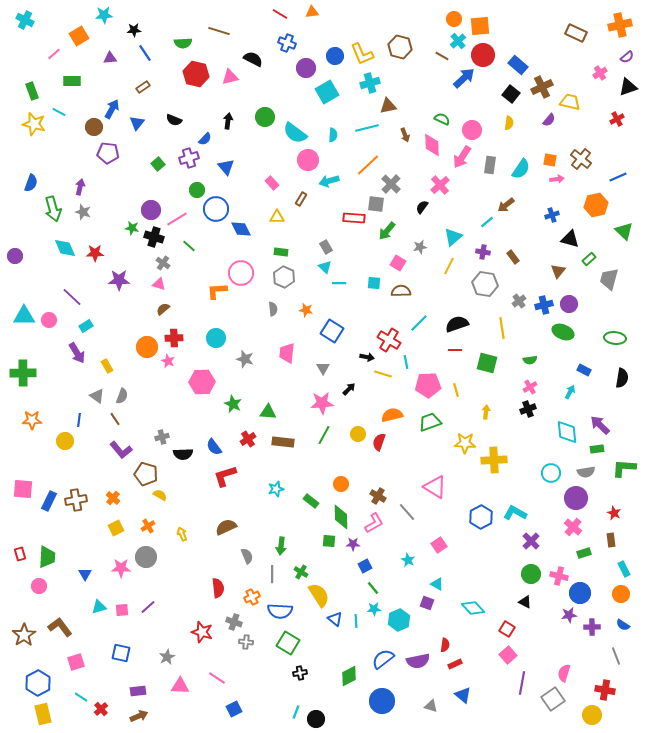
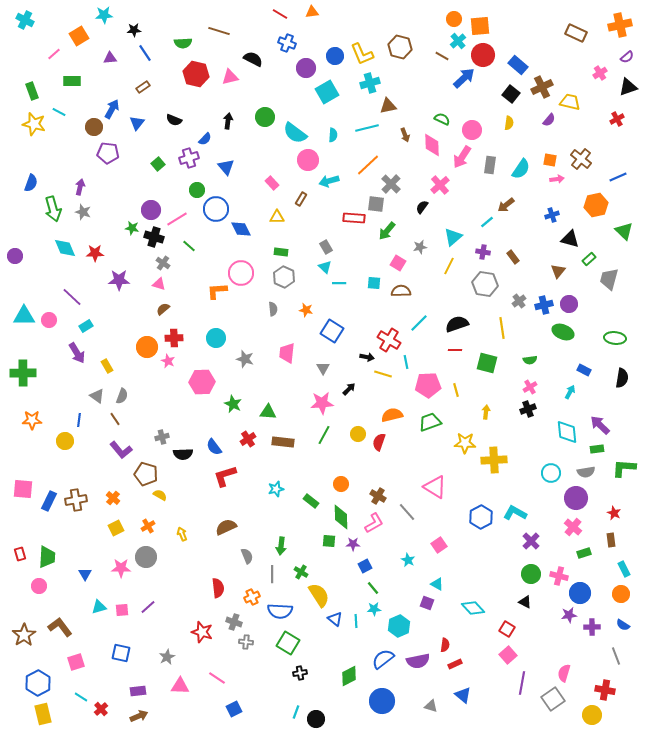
cyan hexagon at (399, 620): moved 6 px down
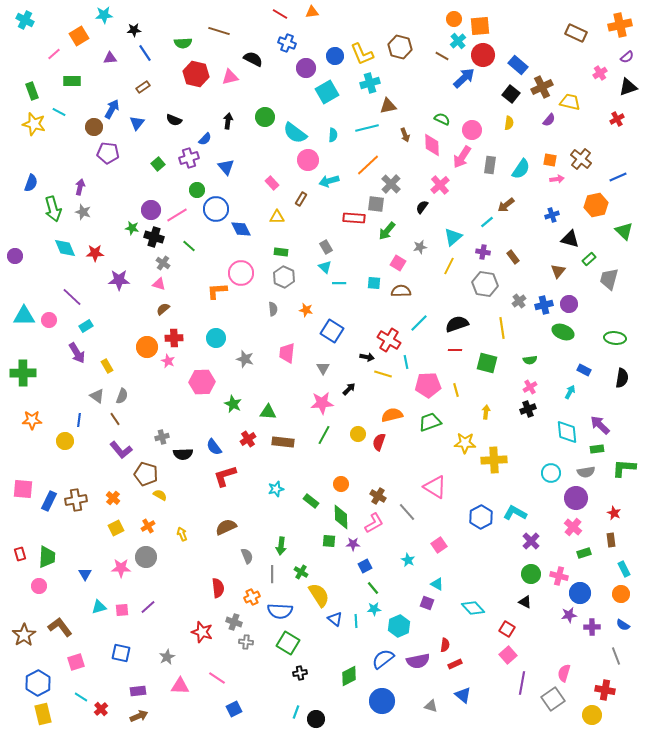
pink line at (177, 219): moved 4 px up
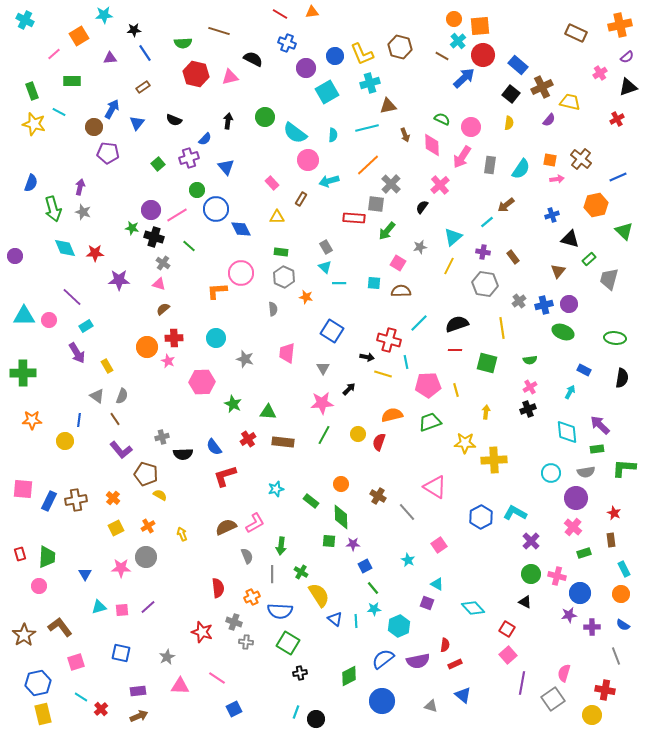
pink circle at (472, 130): moved 1 px left, 3 px up
orange star at (306, 310): moved 13 px up
red cross at (389, 340): rotated 15 degrees counterclockwise
pink L-shape at (374, 523): moved 119 px left
pink cross at (559, 576): moved 2 px left
blue hexagon at (38, 683): rotated 15 degrees clockwise
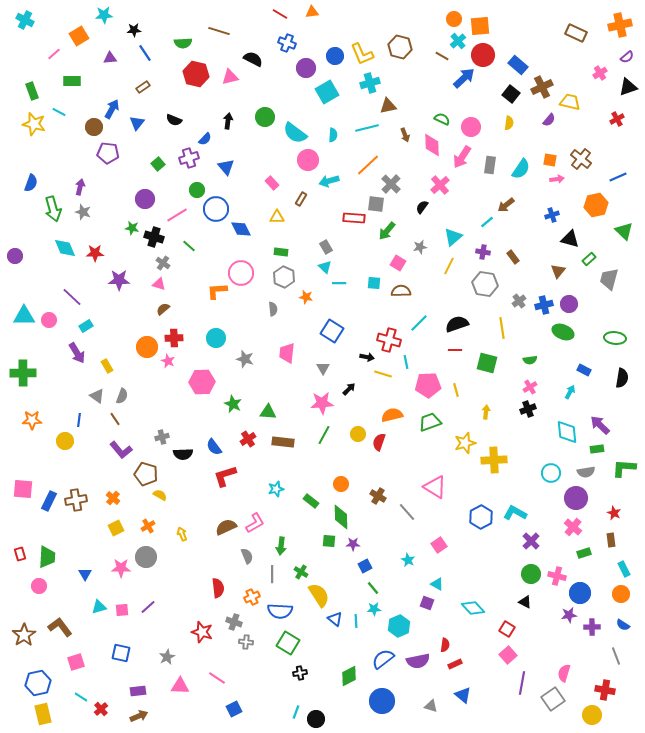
purple circle at (151, 210): moved 6 px left, 11 px up
yellow star at (465, 443): rotated 20 degrees counterclockwise
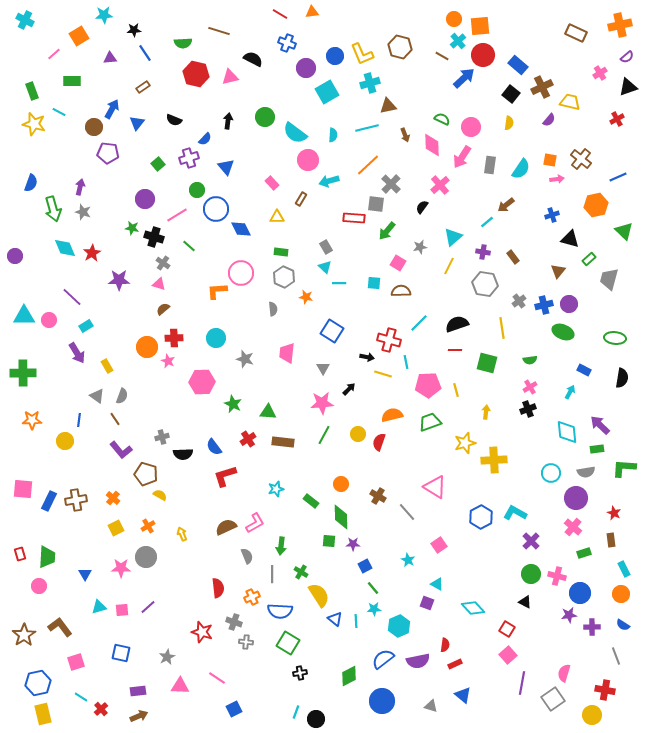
red star at (95, 253): moved 3 px left; rotated 30 degrees counterclockwise
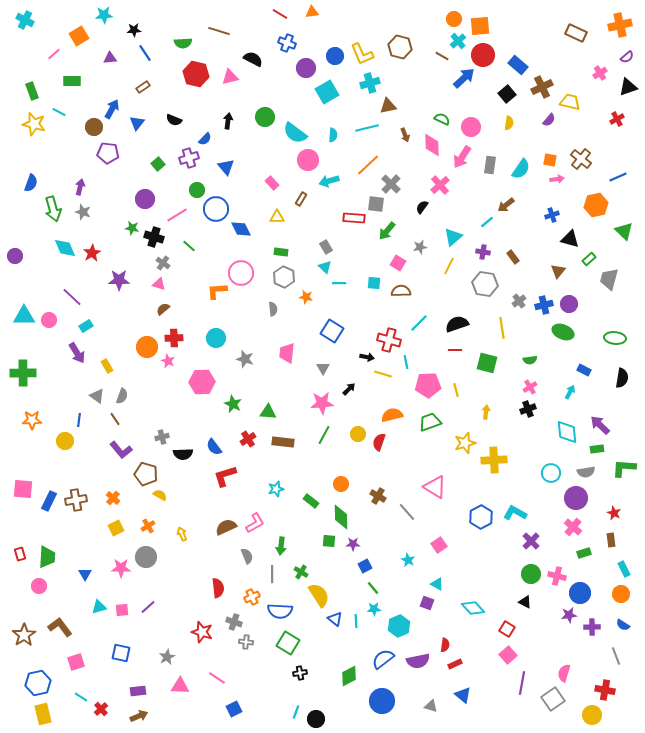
black square at (511, 94): moved 4 px left; rotated 12 degrees clockwise
